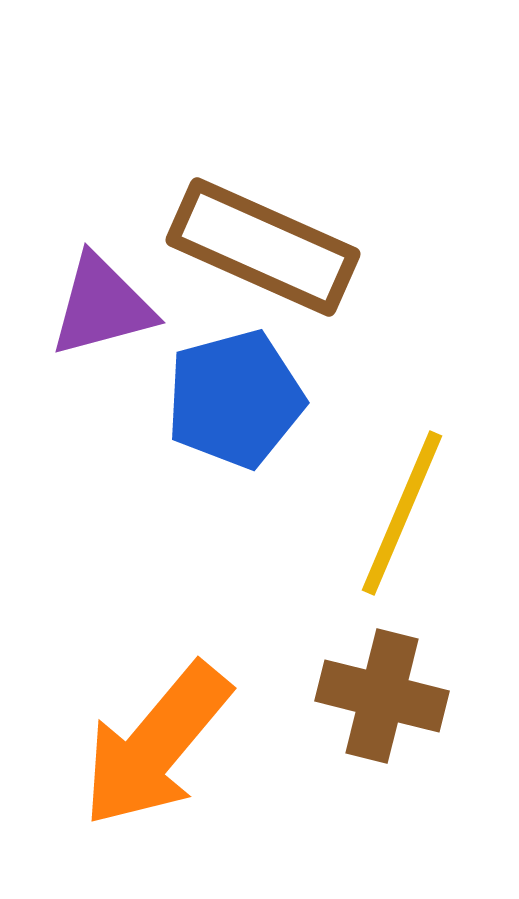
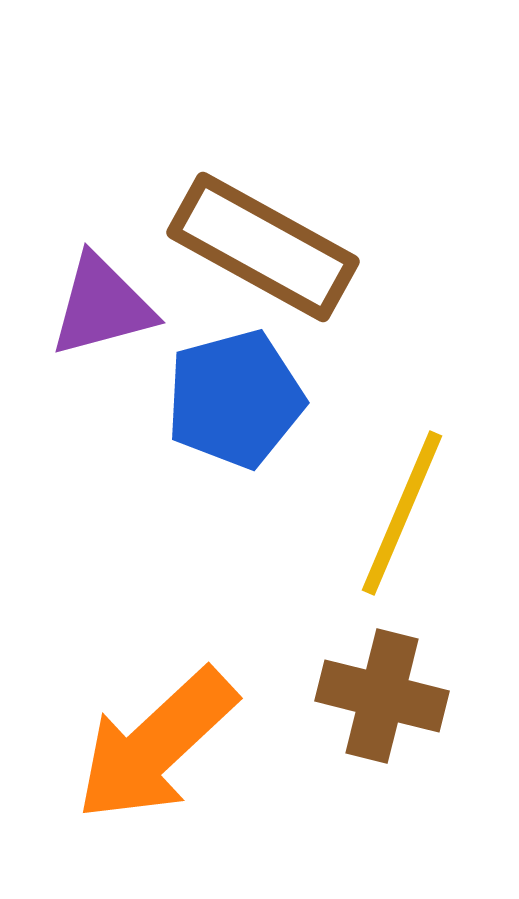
brown rectangle: rotated 5 degrees clockwise
orange arrow: rotated 7 degrees clockwise
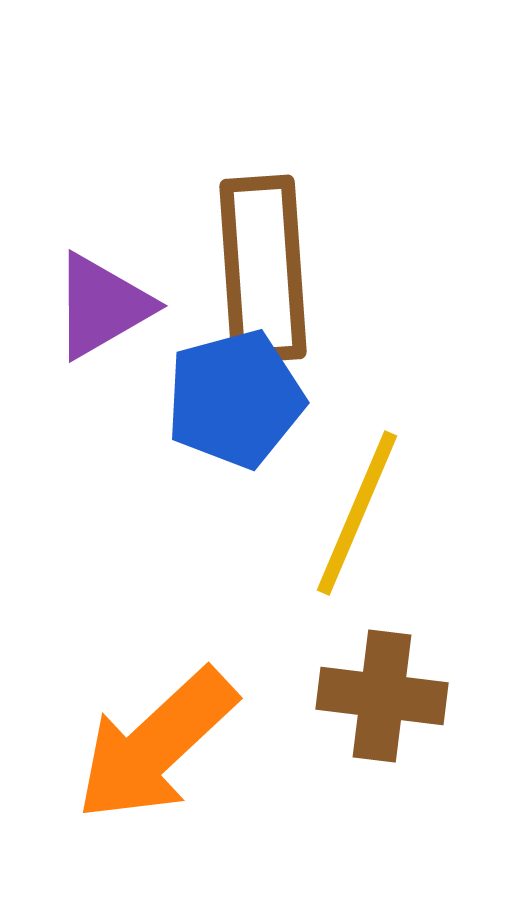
brown rectangle: moved 22 px down; rotated 57 degrees clockwise
purple triangle: rotated 15 degrees counterclockwise
yellow line: moved 45 px left
brown cross: rotated 7 degrees counterclockwise
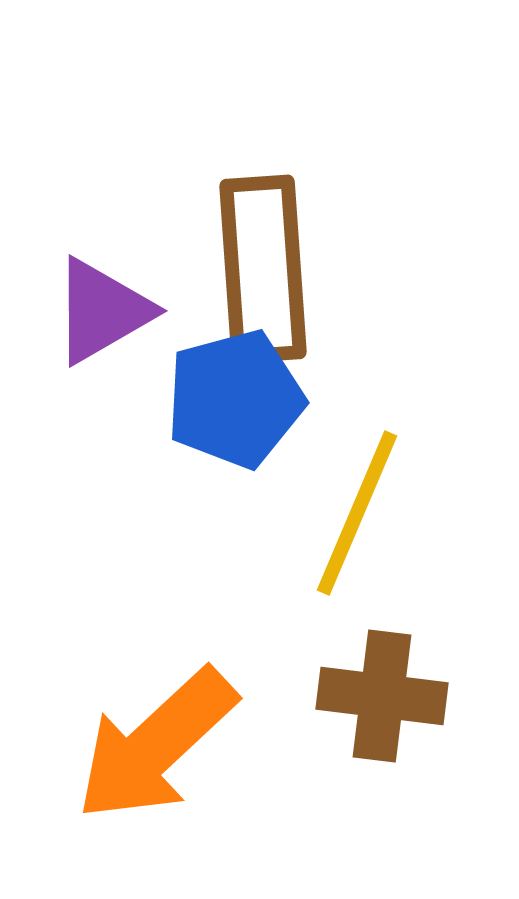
purple triangle: moved 5 px down
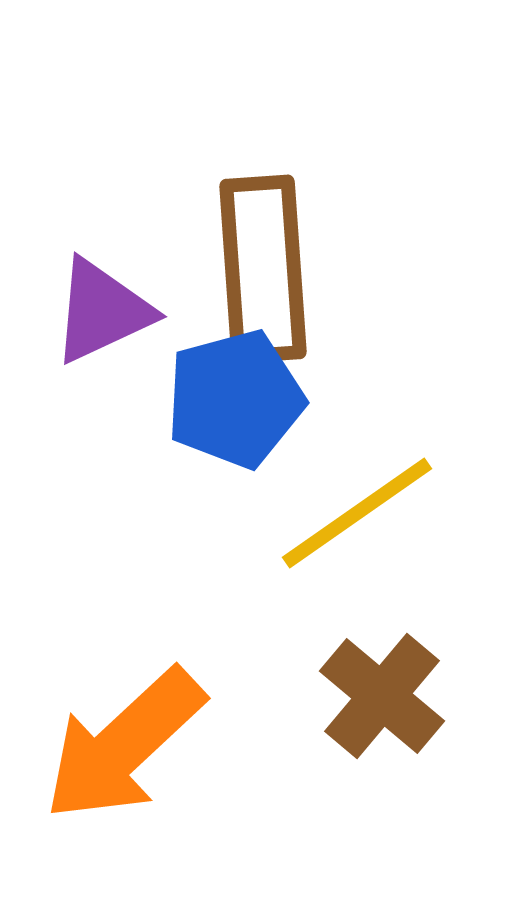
purple triangle: rotated 5 degrees clockwise
yellow line: rotated 32 degrees clockwise
brown cross: rotated 33 degrees clockwise
orange arrow: moved 32 px left
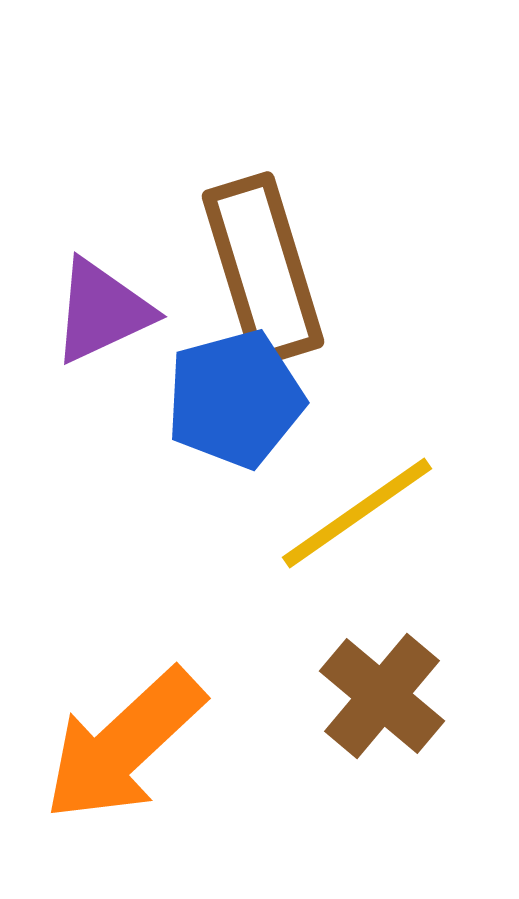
brown rectangle: rotated 13 degrees counterclockwise
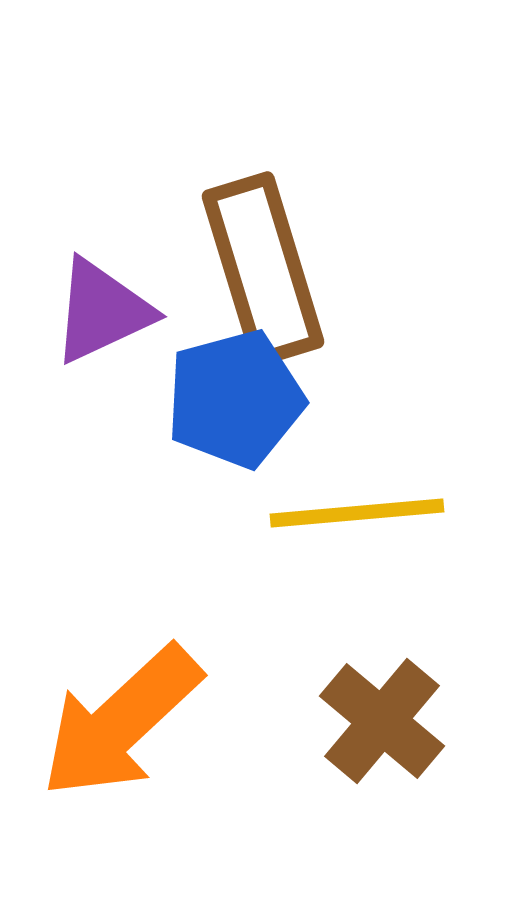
yellow line: rotated 30 degrees clockwise
brown cross: moved 25 px down
orange arrow: moved 3 px left, 23 px up
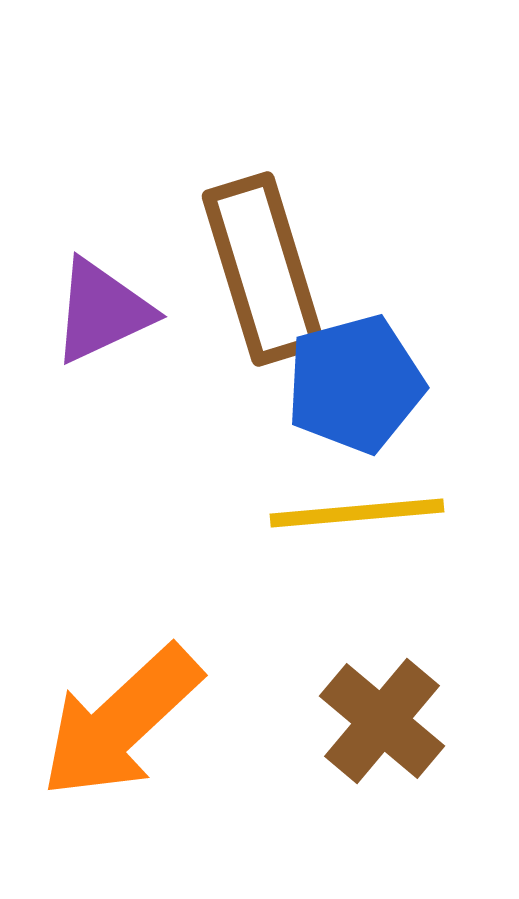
blue pentagon: moved 120 px right, 15 px up
